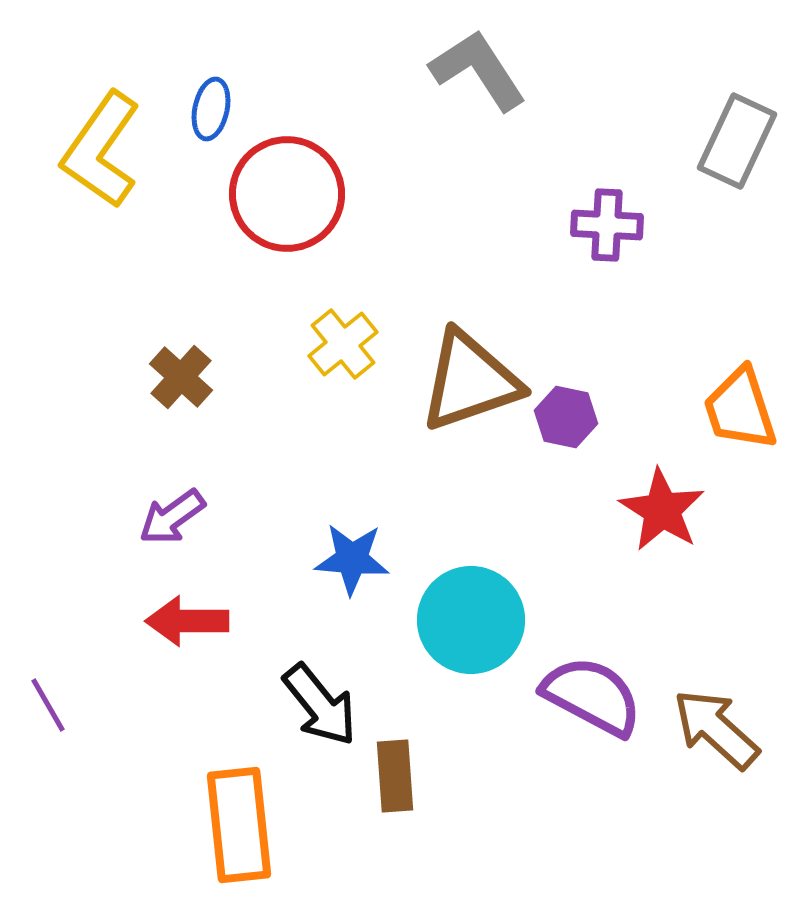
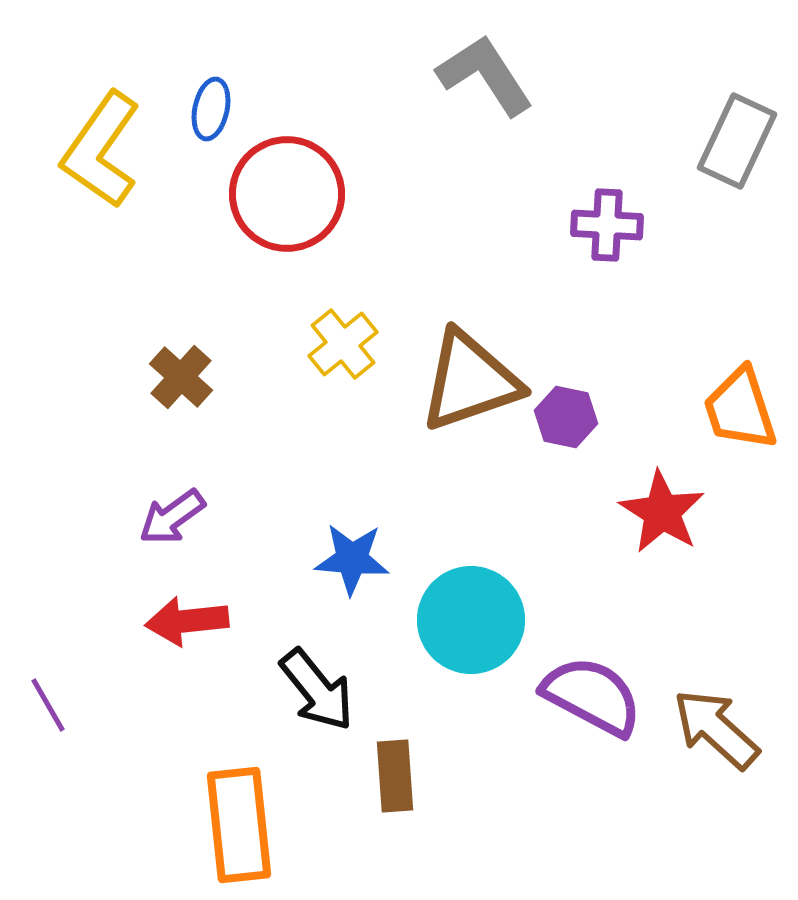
gray L-shape: moved 7 px right, 5 px down
red star: moved 2 px down
red arrow: rotated 6 degrees counterclockwise
black arrow: moved 3 px left, 15 px up
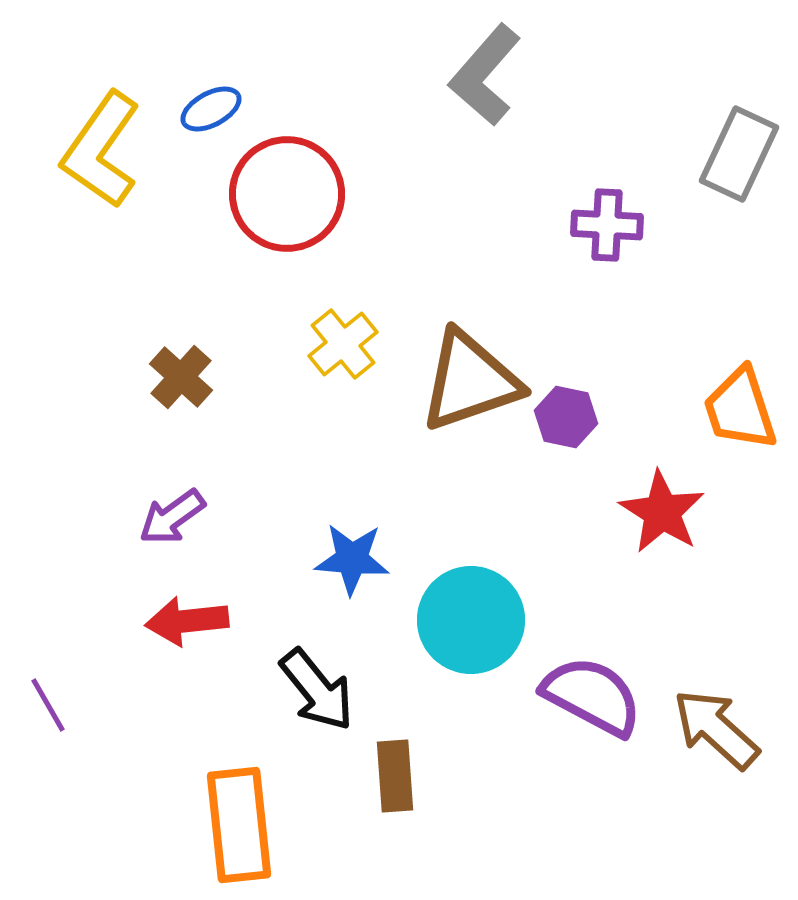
gray L-shape: rotated 106 degrees counterclockwise
blue ellipse: rotated 50 degrees clockwise
gray rectangle: moved 2 px right, 13 px down
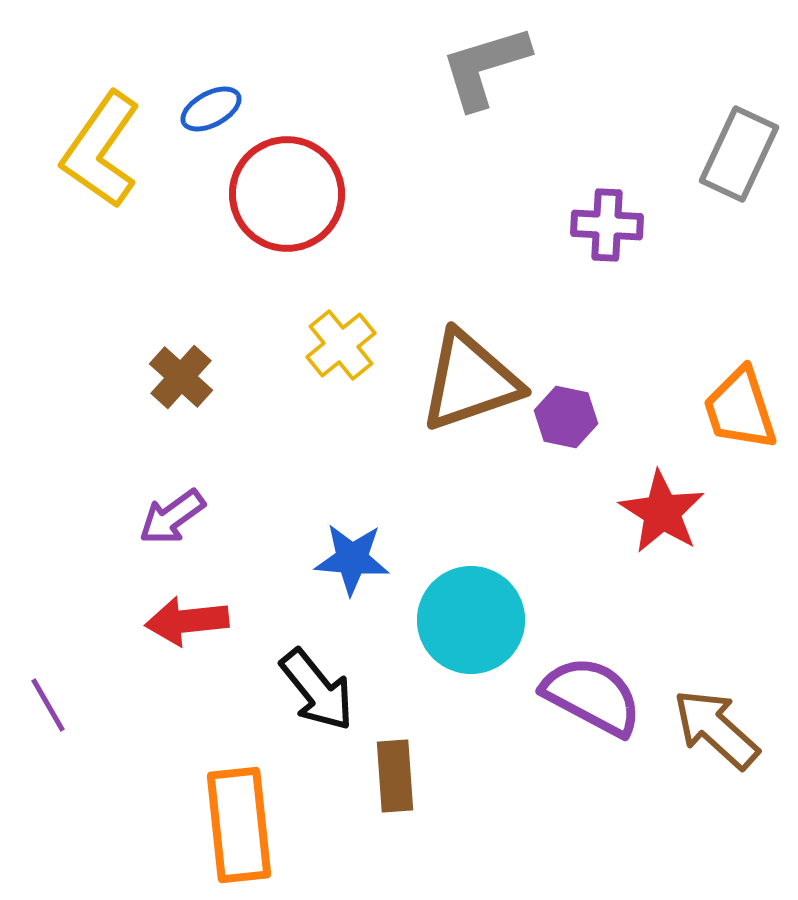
gray L-shape: moved 8 px up; rotated 32 degrees clockwise
yellow cross: moved 2 px left, 1 px down
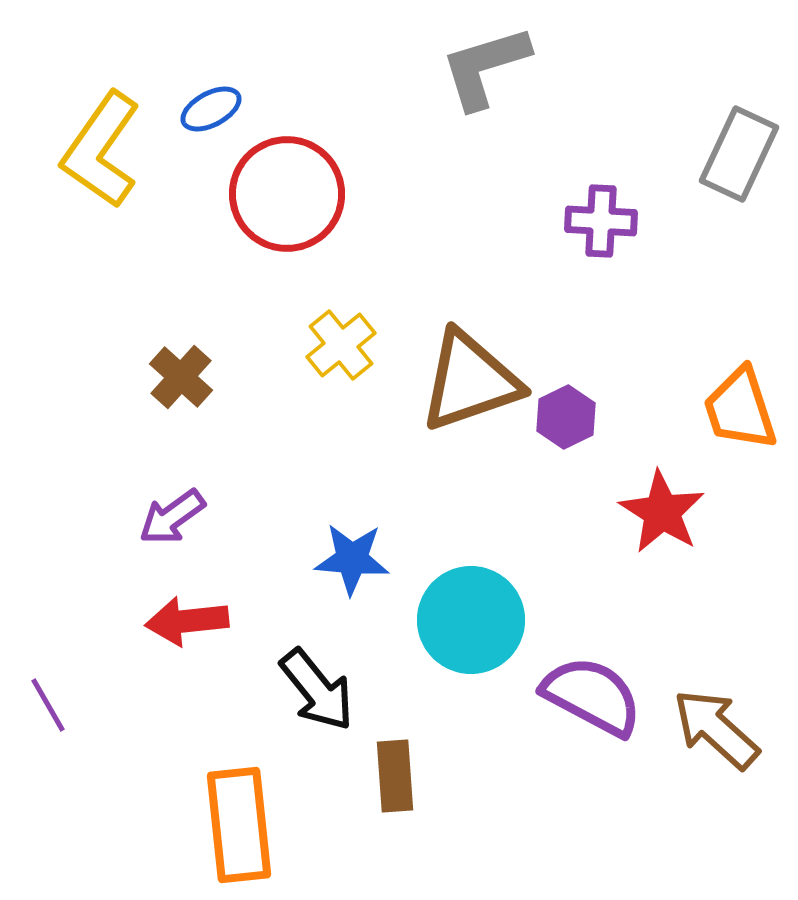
purple cross: moved 6 px left, 4 px up
purple hexagon: rotated 22 degrees clockwise
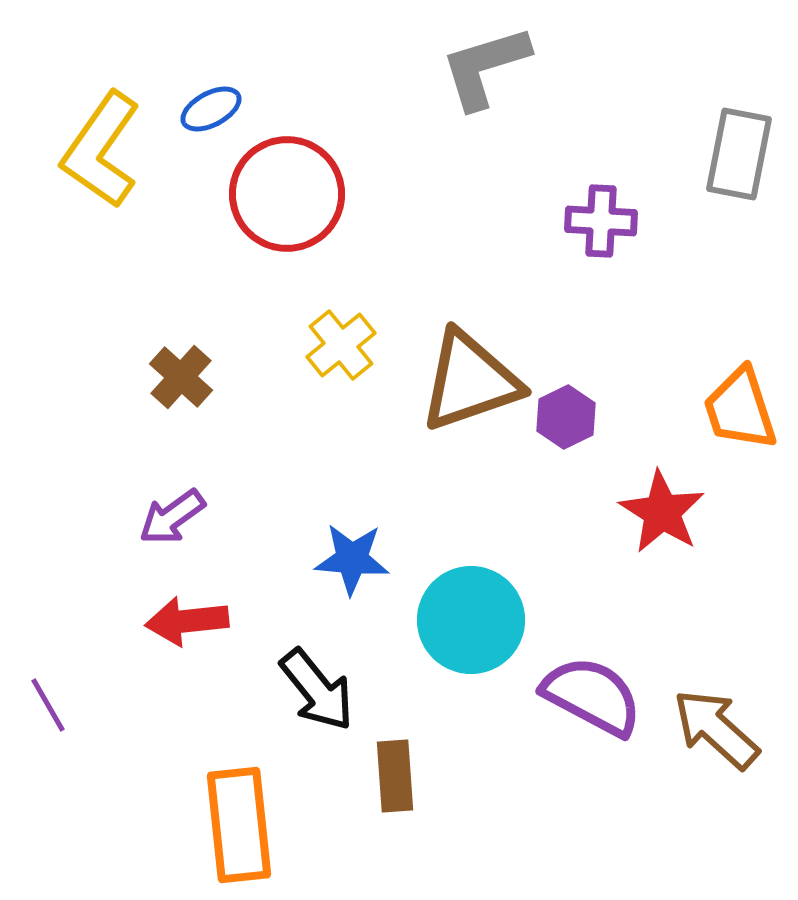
gray rectangle: rotated 14 degrees counterclockwise
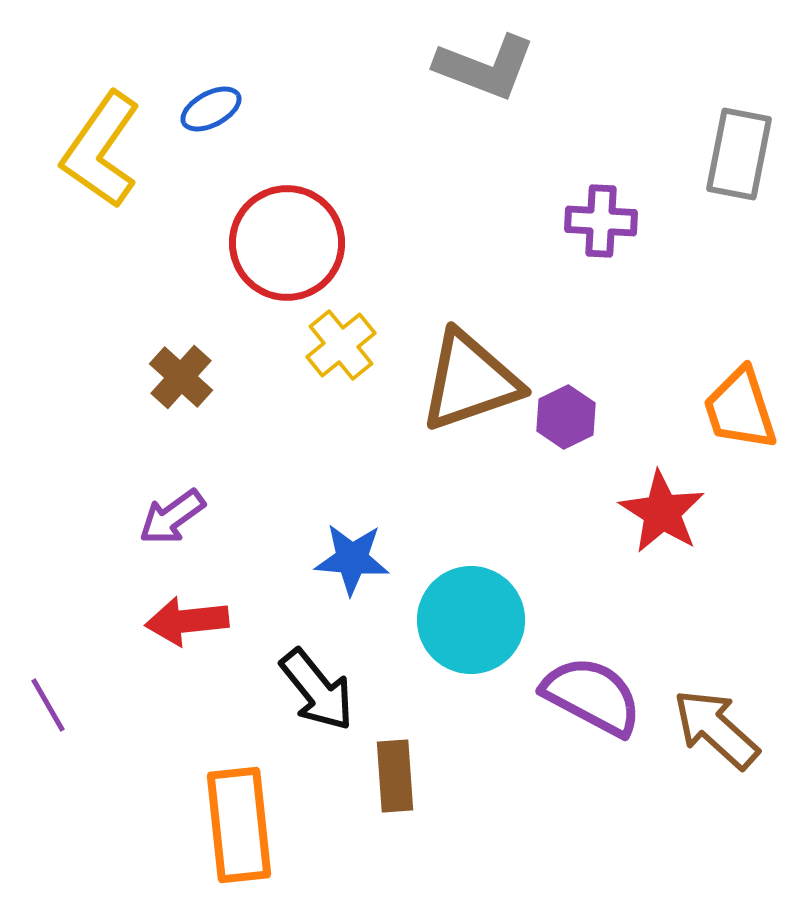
gray L-shape: rotated 142 degrees counterclockwise
red circle: moved 49 px down
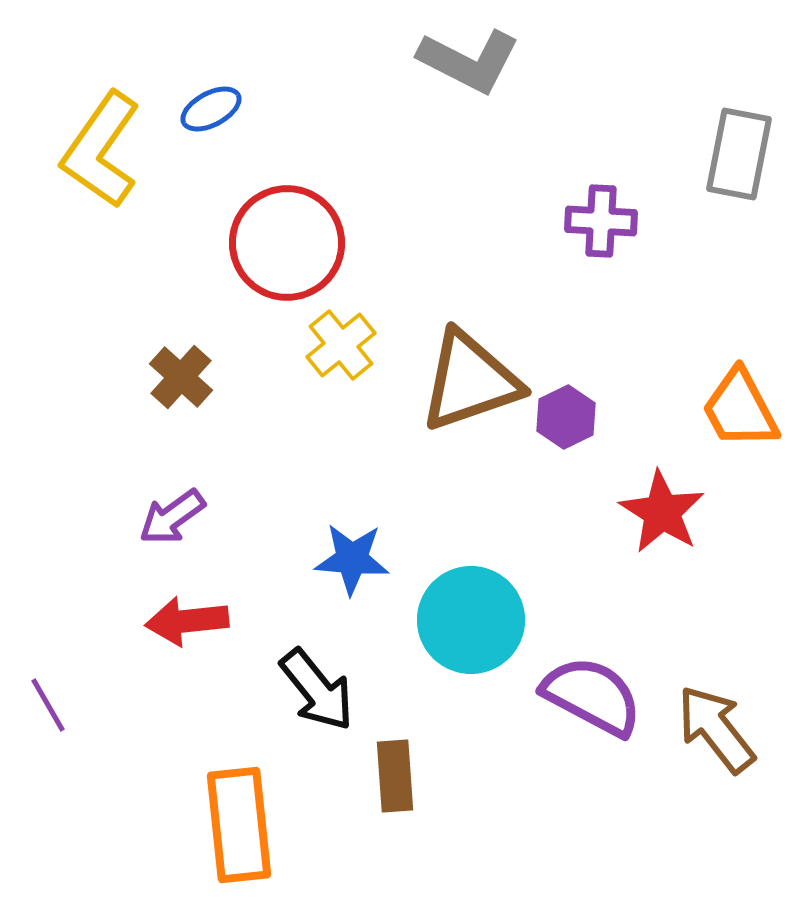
gray L-shape: moved 16 px left, 6 px up; rotated 6 degrees clockwise
orange trapezoid: rotated 10 degrees counterclockwise
brown arrow: rotated 10 degrees clockwise
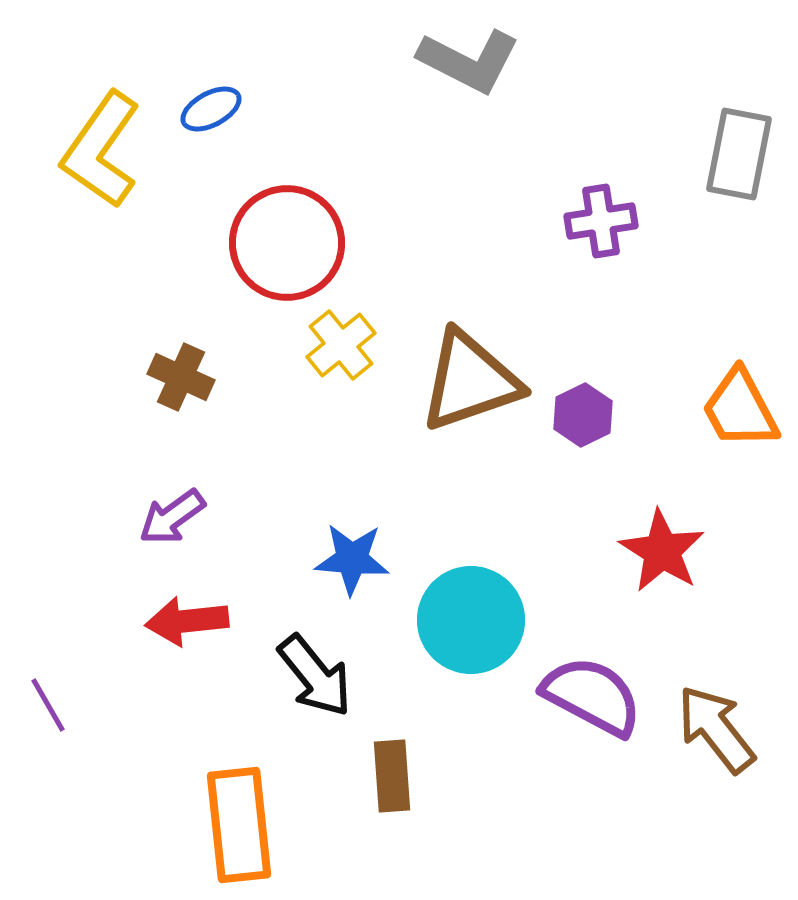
purple cross: rotated 12 degrees counterclockwise
brown cross: rotated 18 degrees counterclockwise
purple hexagon: moved 17 px right, 2 px up
red star: moved 39 px down
black arrow: moved 2 px left, 14 px up
brown rectangle: moved 3 px left
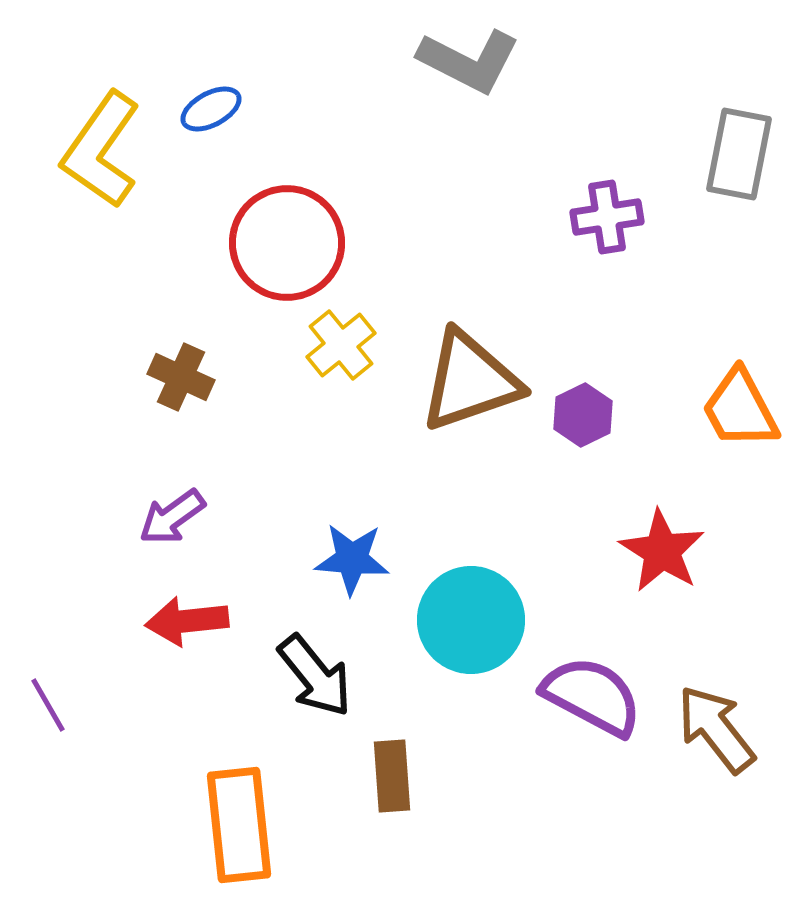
purple cross: moved 6 px right, 4 px up
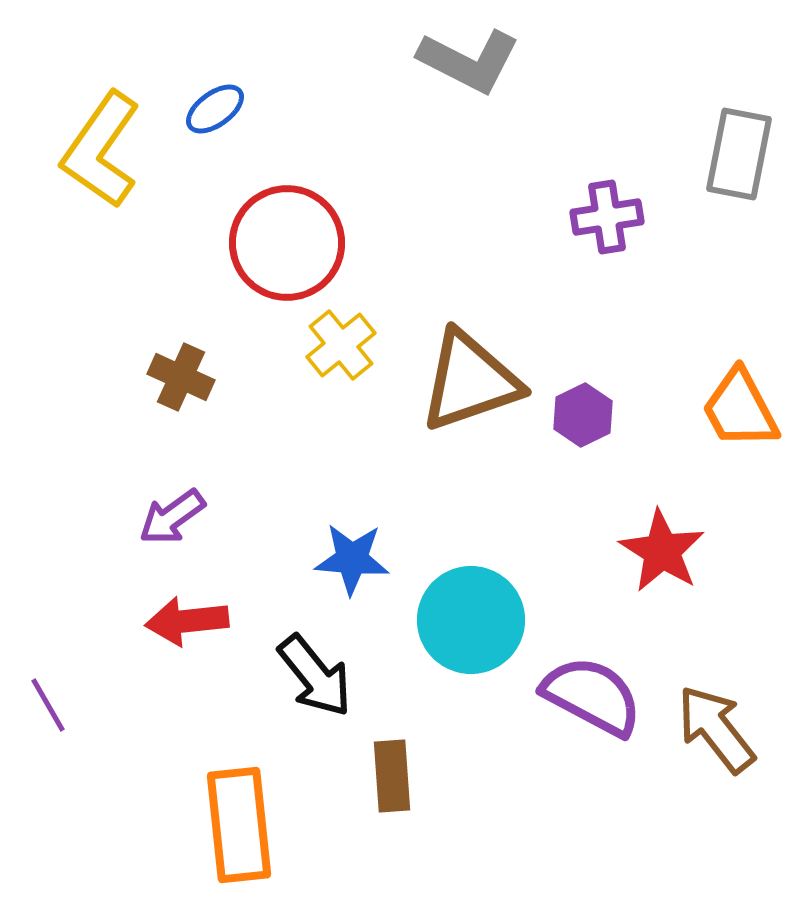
blue ellipse: moved 4 px right; rotated 8 degrees counterclockwise
